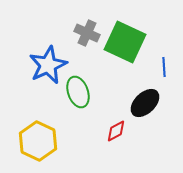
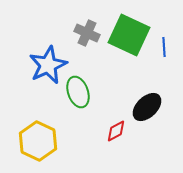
green square: moved 4 px right, 7 px up
blue line: moved 20 px up
black ellipse: moved 2 px right, 4 px down
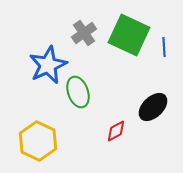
gray cross: moved 3 px left; rotated 30 degrees clockwise
black ellipse: moved 6 px right
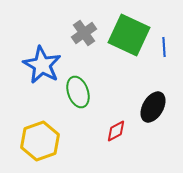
blue star: moved 6 px left; rotated 18 degrees counterclockwise
black ellipse: rotated 16 degrees counterclockwise
yellow hexagon: moved 2 px right; rotated 15 degrees clockwise
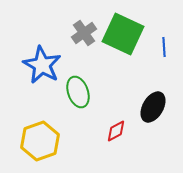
green square: moved 6 px left, 1 px up
